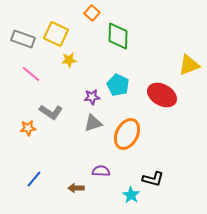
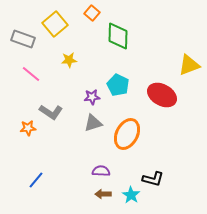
yellow square: moved 1 px left, 10 px up; rotated 25 degrees clockwise
blue line: moved 2 px right, 1 px down
brown arrow: moved 27 px right, 6 px down
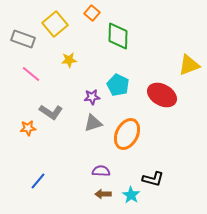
blue line: moved 2 px right, 1 px down
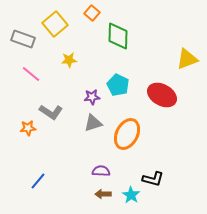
yellow triangle: moved 2 px left, 6 px up
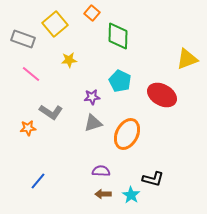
cyan pentagon: moved 2 px right, 4 px up
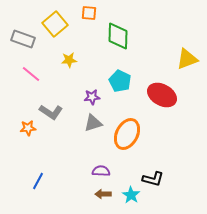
orange square: moved 3 px left; rotated 35 degrees counterclockwise
blue line: rotated 12 degrees counterclockwise
